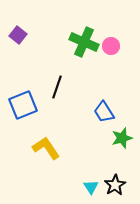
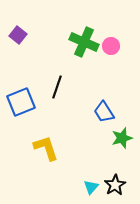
blue square: moved 2 px left, 3 px up
yellow L-shape: rotated 16 degrees clockwise
cyan triangle: rotated 14 degrees clockwise
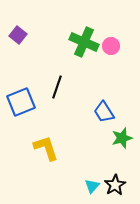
cyan triangle: moved 1 px right, 1 px up
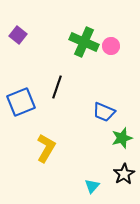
blue trapezoid: rotated 35 degrees counterclockwise
yellow L-shape: rotated 48 degrees clockwise
black star: moved 9 px right, 11 px up
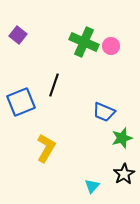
black line: moved 3 px left, 2 px up
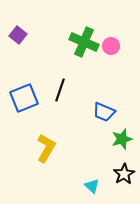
black line: moved 6 px right, 5 px down
blue square: moved 3 px right, 4 px up
green star: moved 1 px down
cyan triangle: rotated 28 degrees counterclockwise
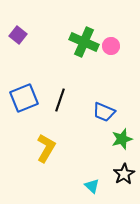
black line: moved 10 px down
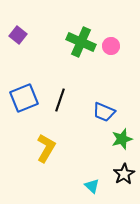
green cross: moved 3 px left
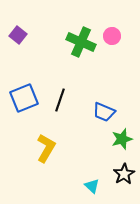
pink circle: moved 1 px right, 10 px up
